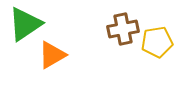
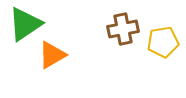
yellow pentagon: moved 6 px right
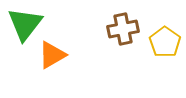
green triangle: rotated 18 degrees counterclockwise
yellow pentagon: moved 2 px right; rotated 28 degrees counterclockwise
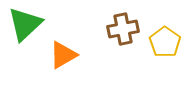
green triangle: rotated 9 degrees clockwise
orange triangle: moved 11 px right
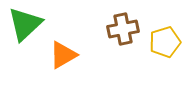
yellow pentagon: rotated 20 degrees clockwise
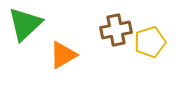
brown cross: moved 7 px left, 1 px down
yellow pentagon: moved 15 px left
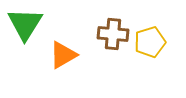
green triangle: rotated 15 degrees counterclockwise
brown cross: moved 3 px left, 4 px down; rotated 16 degrees clockwise
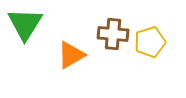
orange triangle: moved 8 px right
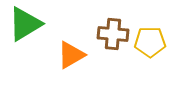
green triangle: rotated 27 degrees clockwise
yellow pentagon: rotated 16 degrees clockwise
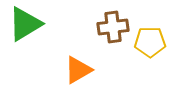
brown cross: moved 7 px up; rotated 12 degrees counterclockwise
orange triangle: moved 7 px right, 15 px down
